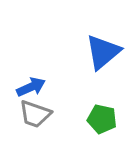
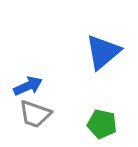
blue arrow: moved 3 px left, 1 px up
green pentagon: moved 5 px down
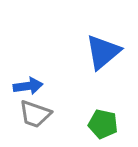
blue arrow: rotated 16 degrees clockwise
green pentagon: moved 1 px right
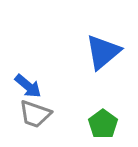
blue arrow: rotated 48 degrees clockwise
green pentagon: rotated 24 degrees clockwise
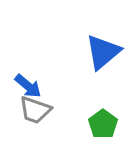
gray trapezoid: moved 4 px up
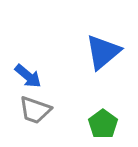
blue arrow: moved 10 px up
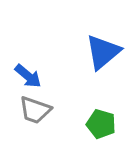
green pentagon: moved 2 px left; rotated 20 degrees counterclockwise
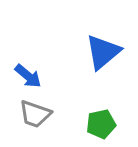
gray trapezoid: moved 4 px down
green pentagon: rotated 28 degrees counterclockwise
